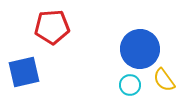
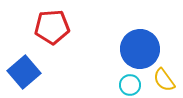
blue square: rotated 28 degrees counterclockwise
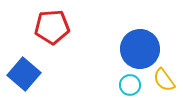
blue square: moved 2 px down; rotated 8 degrees counterclockwise
